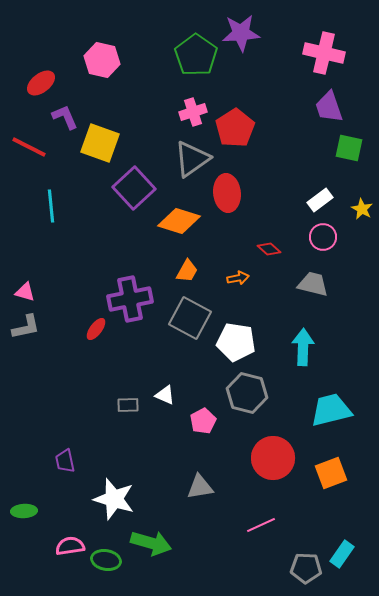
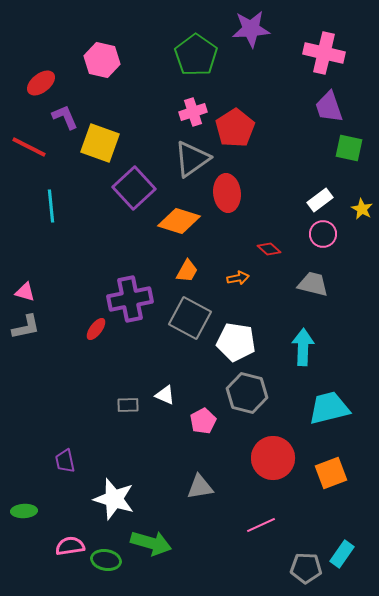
purple star at (241, 33): moved 10 px right, 4 px up
pink circle at (323, 237): moved 3 px up
cyan trapezoid at (331, 410): moved 2 px left, 2 px up
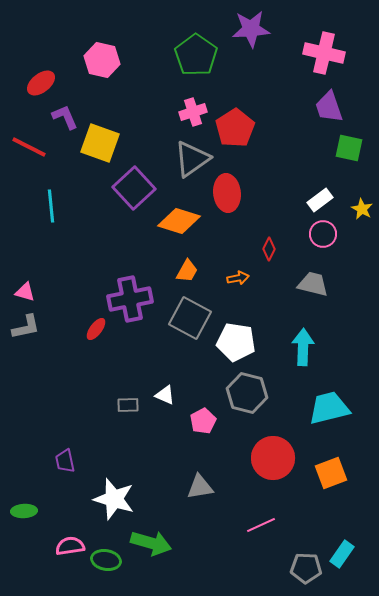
red diamond at (269, 249): rotated 75 degrees clockwise
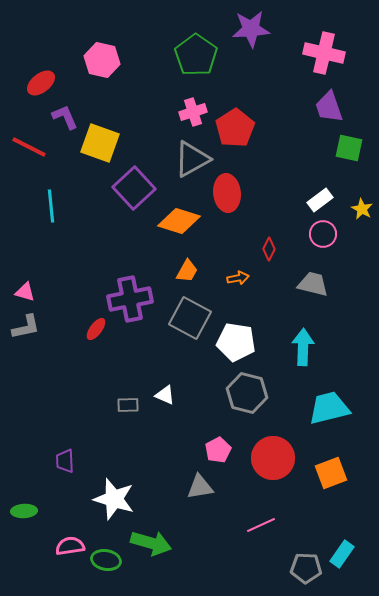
gray triangle at (192, 159): rotated 6 degrees clockwise
pink pentagon at (203, 421): moved 15 px right, 29 px down
purple trapezoid at (65, 461): rotated 10 degrees clockwise
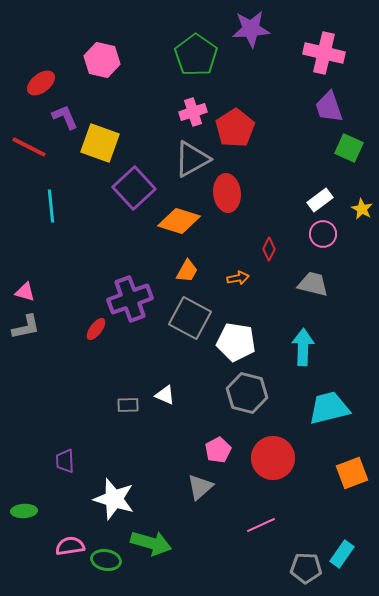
green square at (349, 148): rotated 12 degrees clockwise
purple cross at (130, 299): rotated 9 degrees counterclockwise
orange square at (331, 473): moved 21 px right
gray triangle at (200, 487): rotated 32 degrees counterclockwise
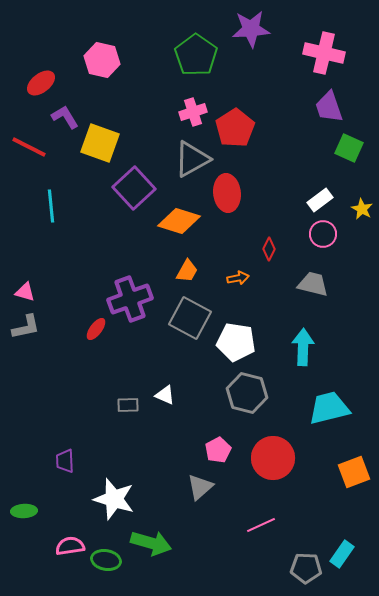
purple L-shape at (65, 117): rotated 8 degrees counterclockwise
orange square at (352, 473): moved 2 px right, 1 px up
